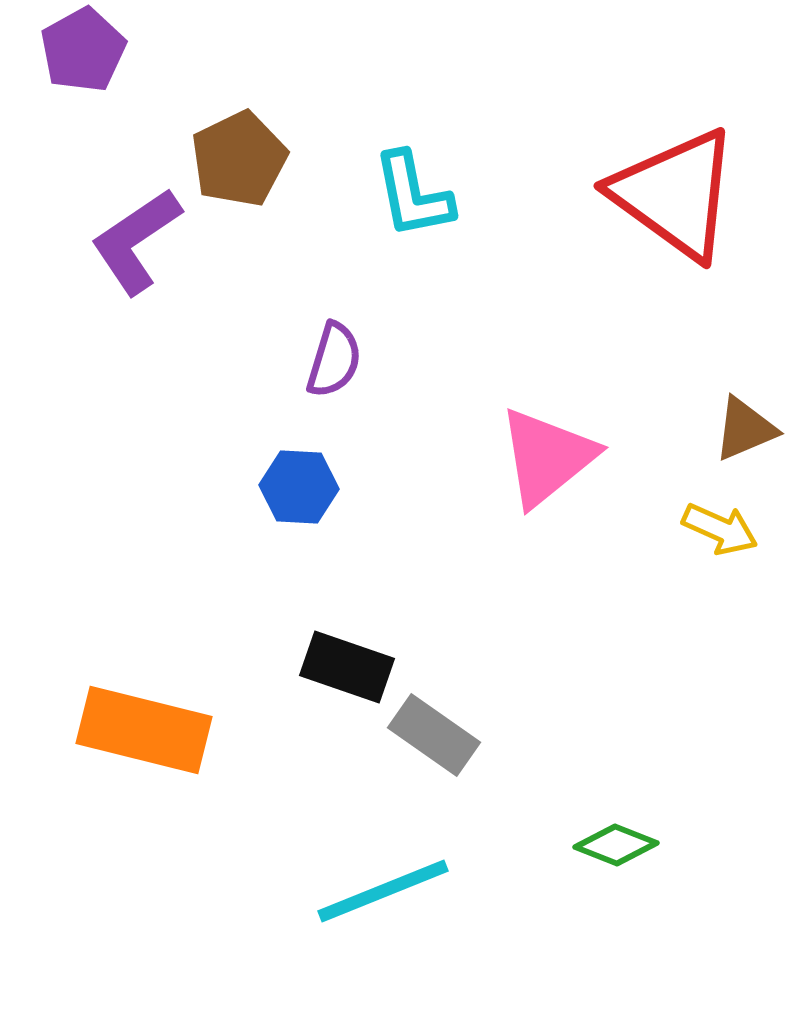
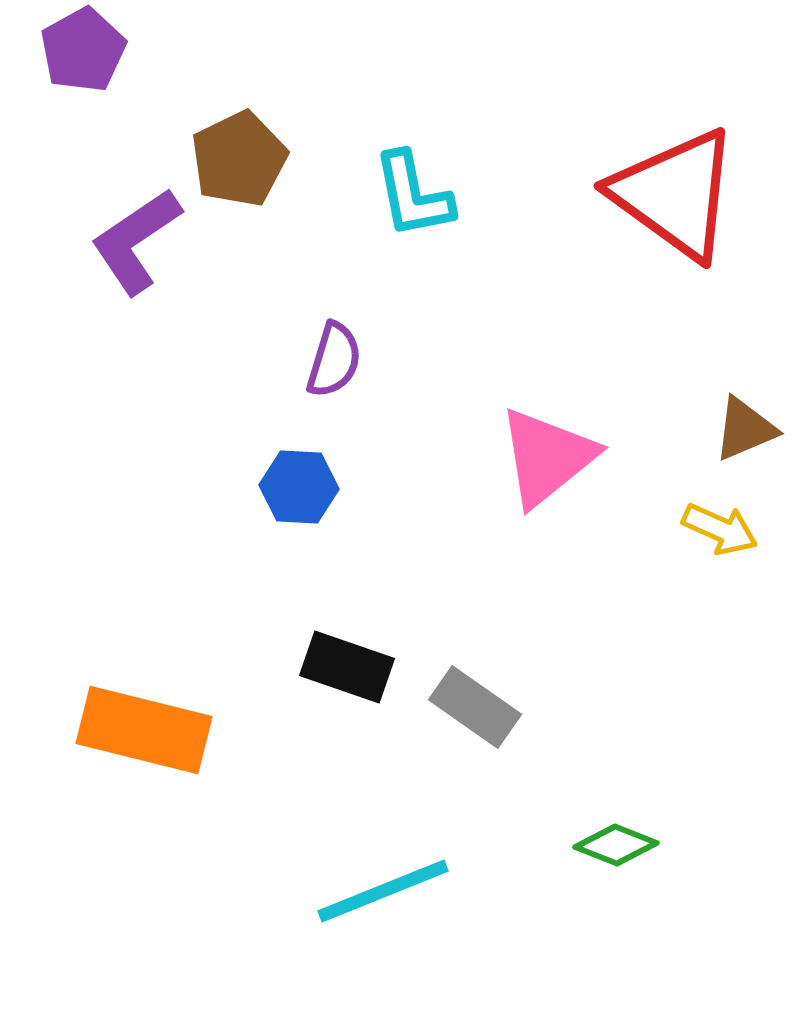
gray rectangle: moved 41 px right, 28 px up
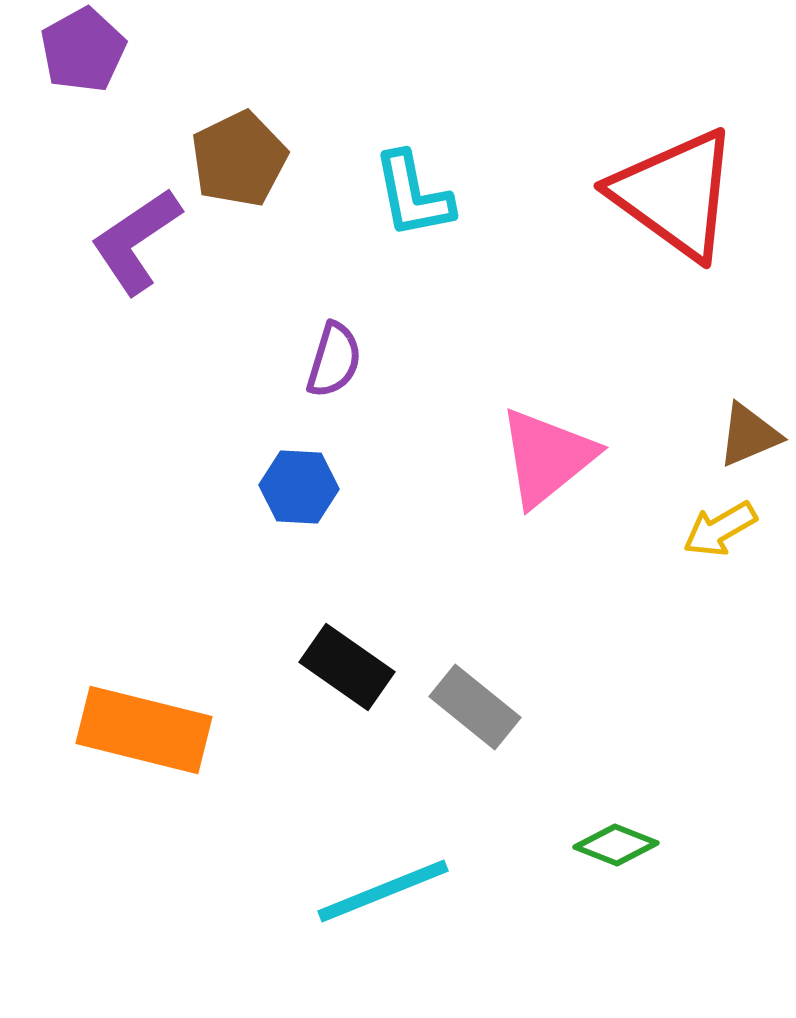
brown triangle: moved 4 px right, 6 px down
yellow arrow: rotated 126 degrees clockwise
black rectangle: rotated 16 degrees clockwise
gray rectangle: rotated 4 degrees clockwise
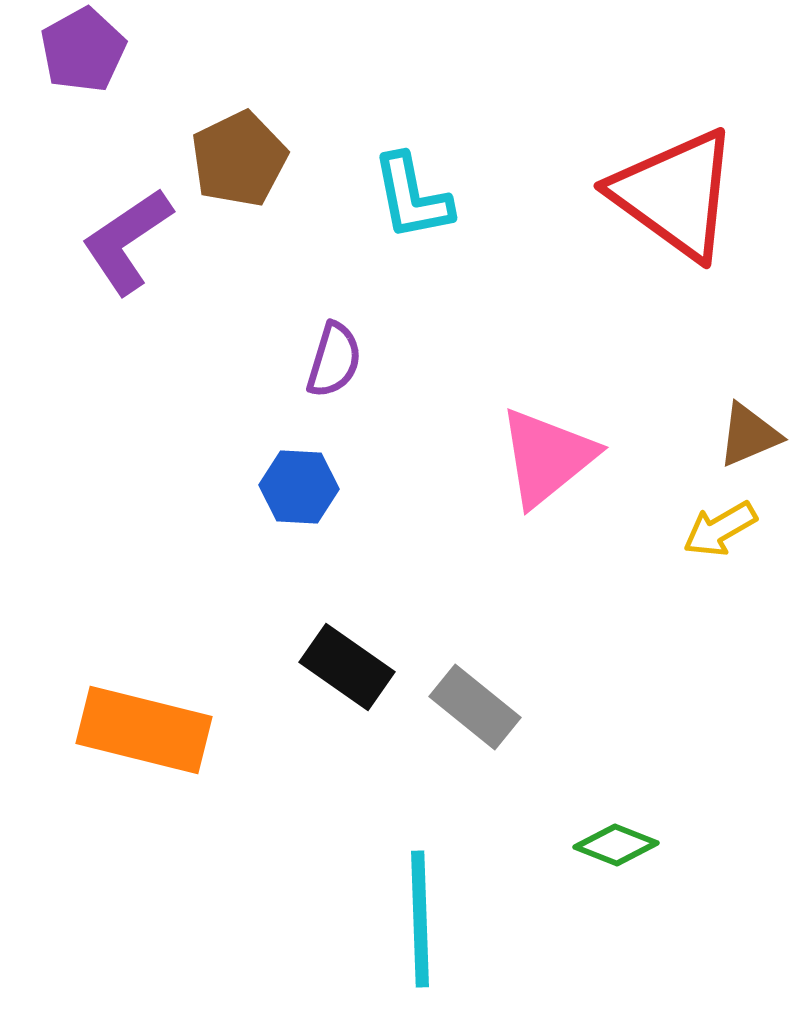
cyan L-shape: moved 1 px left, 2 px down
purple L-shape: moved 9 px left
cyan line: moved 37 px right, 28 px down; rotated 70 degrees counterclockwise
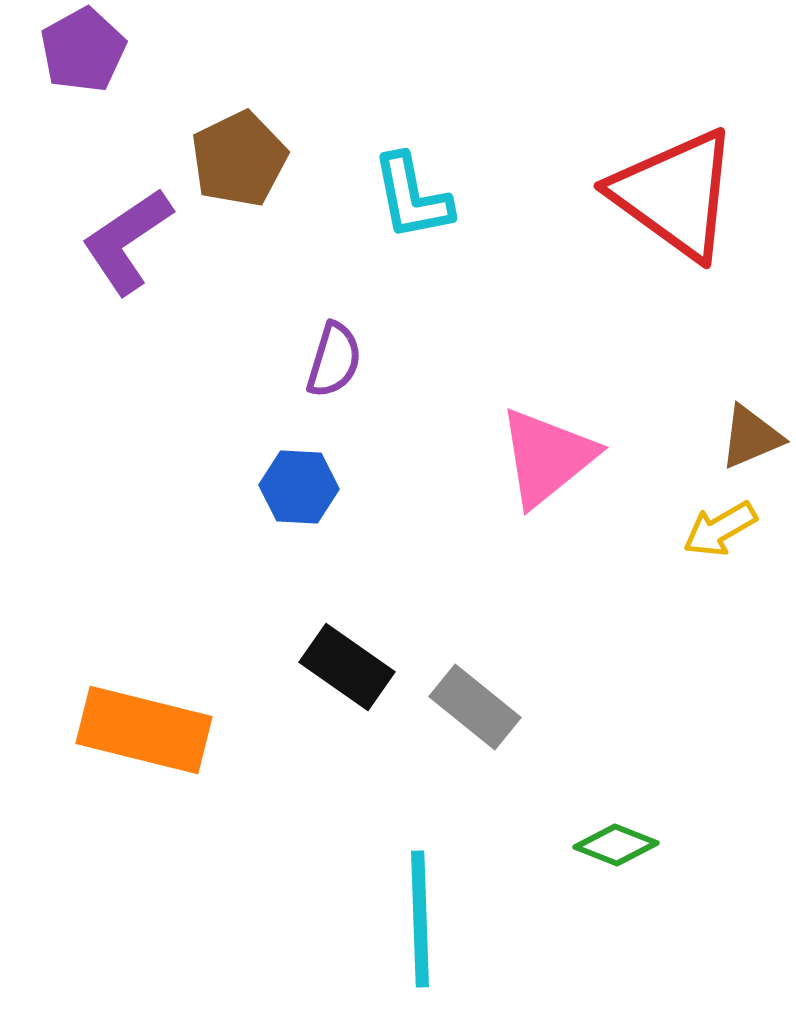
brown triangle: moved 2 px right, 2 px down
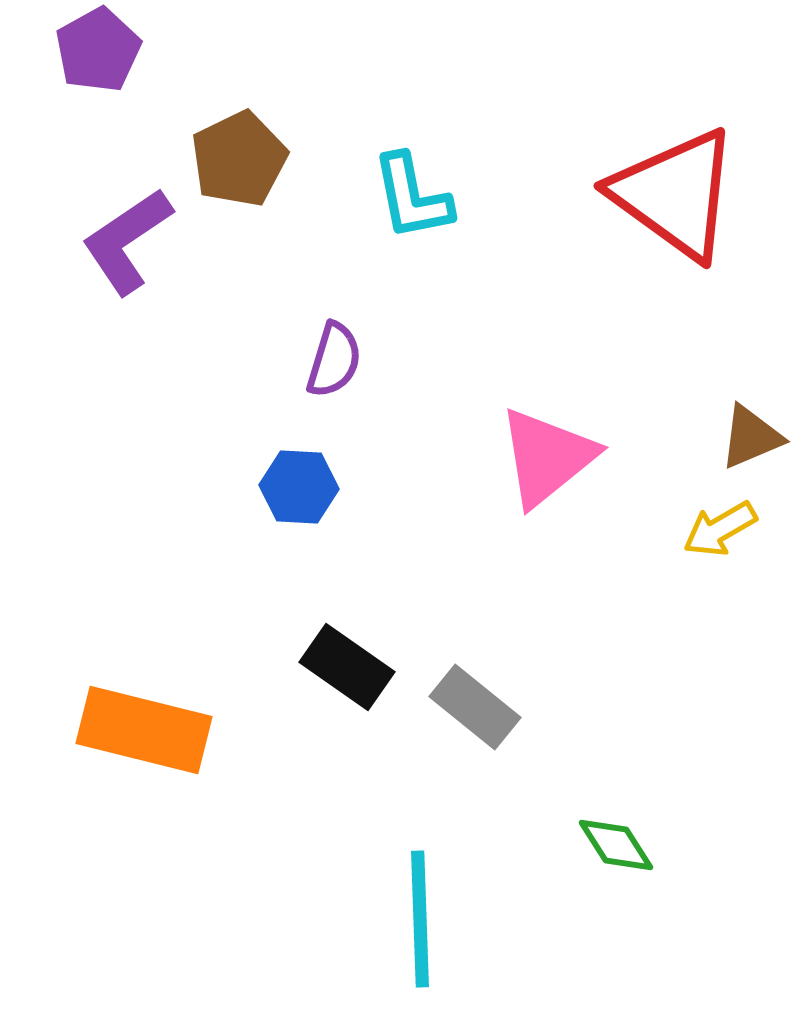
purple pentagon: moved 15 px right
green diamond: rotated 36 degrees clockwise
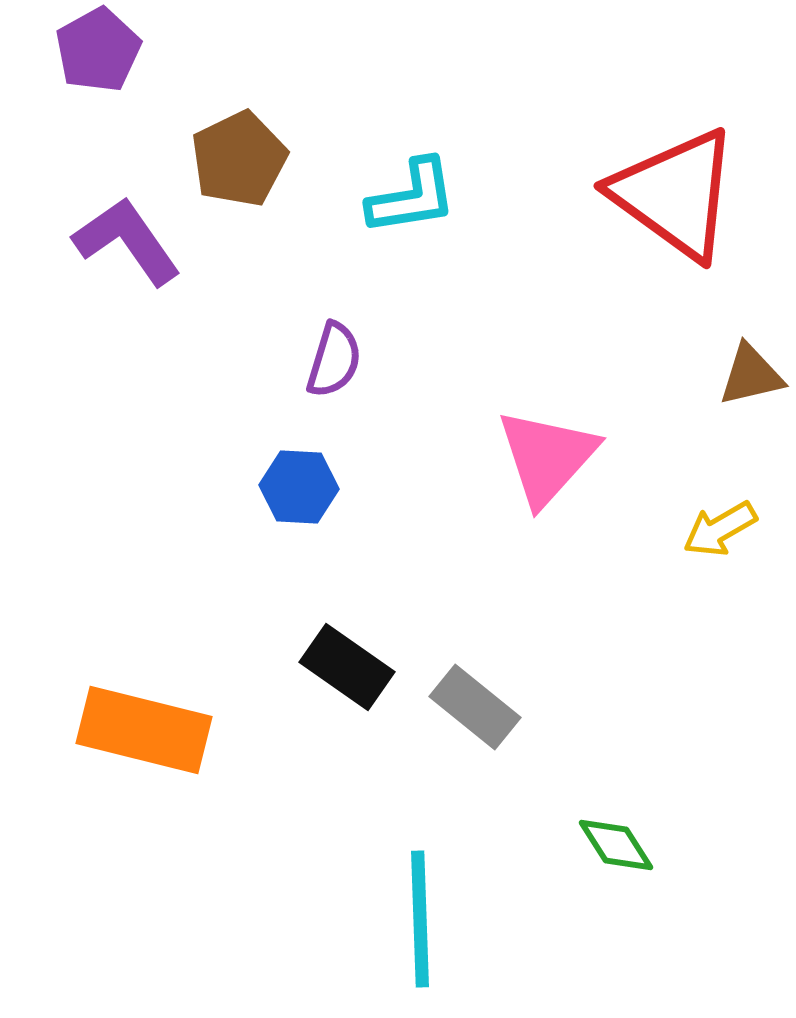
cyan L-shape: rotated 88 degrees counterclockwise
purple L-shape: rotated 89 degrees clockwise
brown triangle: moved 62 px up; rotated 10 degrees clockwise
pink triangle: rotated 9 degrees counterclockwise
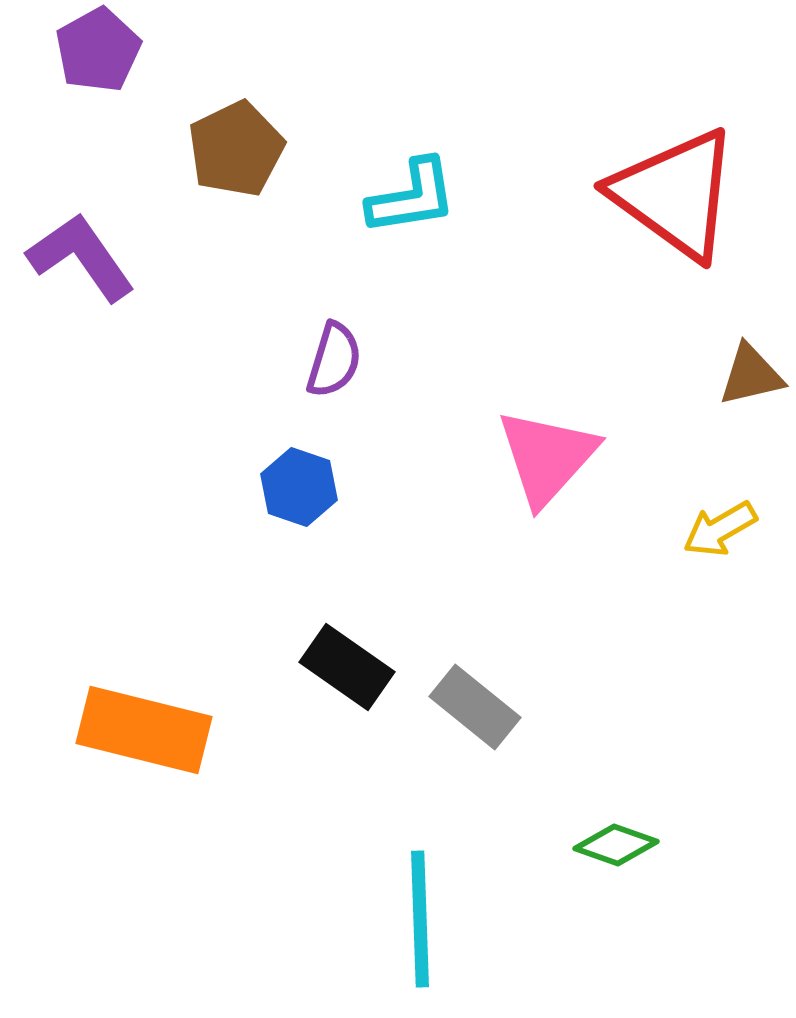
brown pentagon: moved 3 px left, 10 px up
purple L-shape: moved 46 px left, 16 px down
blue hexagon: rotated 16 degrees clockwise
green diamond: rotated 38 degrees counterclockwise
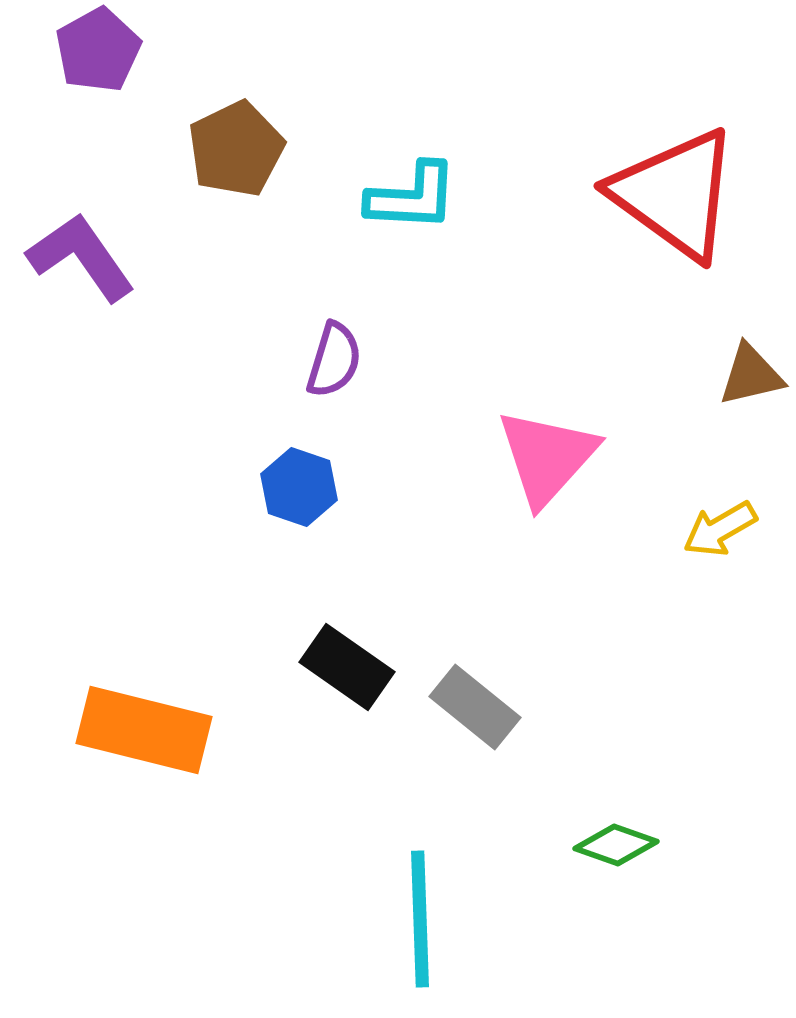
cyan L-shape: rotated 12 degrees clockwise
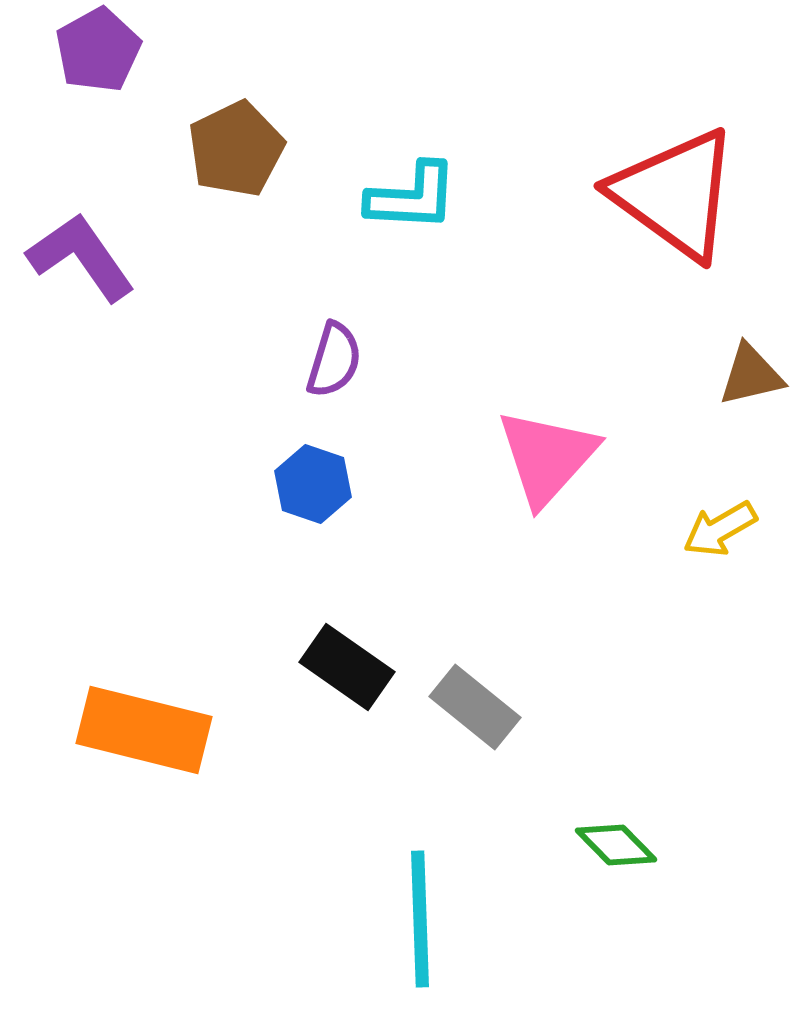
blue hexagon: moved 14 px right, 3 px up
green diamond: rotated 26 degrees clockwise
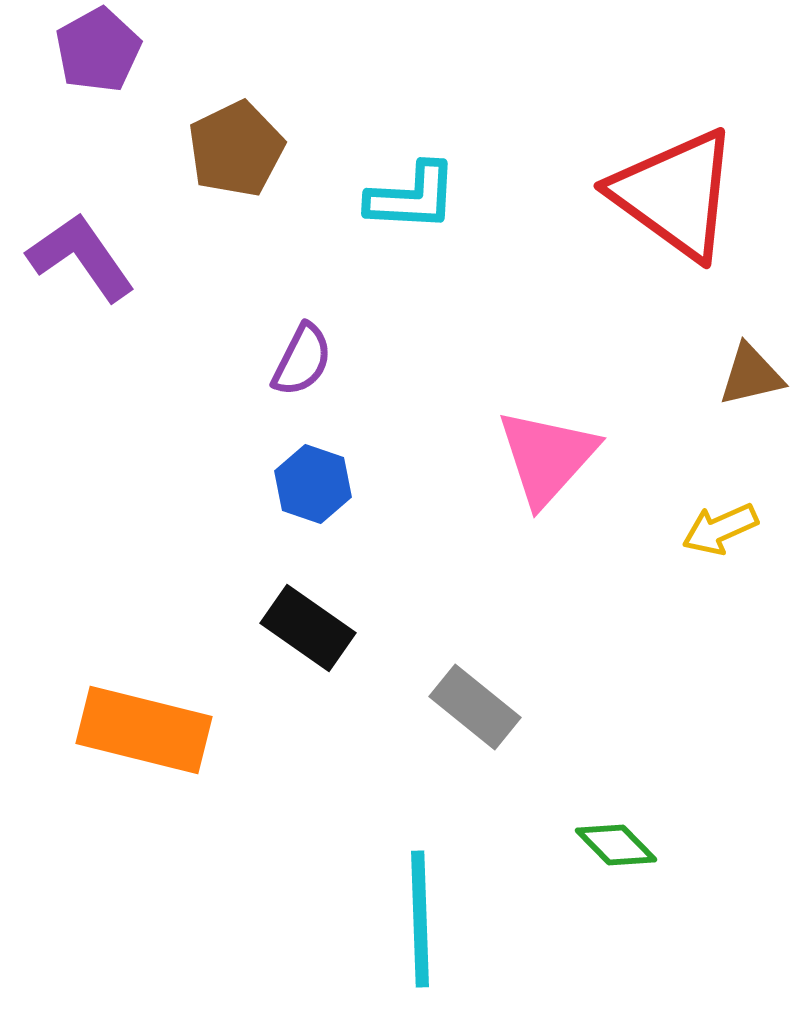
purple semicircle: moved 32 px left; rotated 10 degrees clockwise
yellow arrow: rotated 6 degrees clockwise
black rectangle: moved 39 px left, 39 px up
